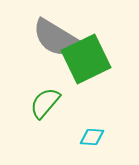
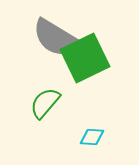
green square: moved 1 px left, 1 px up
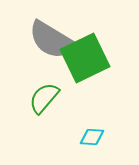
gray semicircle: moved 4 px left, 2 px down
green semicircle: moved 1 px left, 5 px up
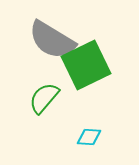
green square: moved 1 px right, 7 px down
cyan diamond: moved 3 px left
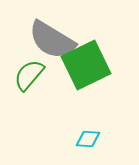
green semicircle: moved 15 px left, 23 px up
cyan diamond: moved 1 px left, 2 px down
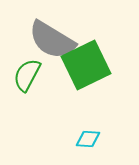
green semicircle: moved 2 px left; rotated 12 degrees counterclockwise
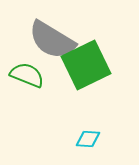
green semicircle: rotated 84 degrees clockwise
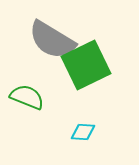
green semicircle: moved 22 px down
cyan diamond: moved 5 px left, 7 px up
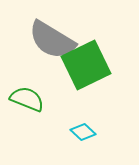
green semicircle: moved 2 px down
cyan diamond: rotated 40 degrees clockwise
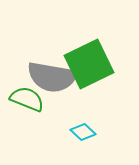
gray semicircle: moved 37 px down; rotated 21 degrees counterclockwise
green square: moved 3 px right, 1 px up
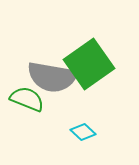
green square: rotated 9 degrees counterclockwise
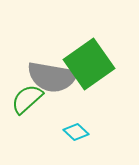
green semicircle: rotated 64 degrees counterclockwise
cyan diamond: moved 7 px left
